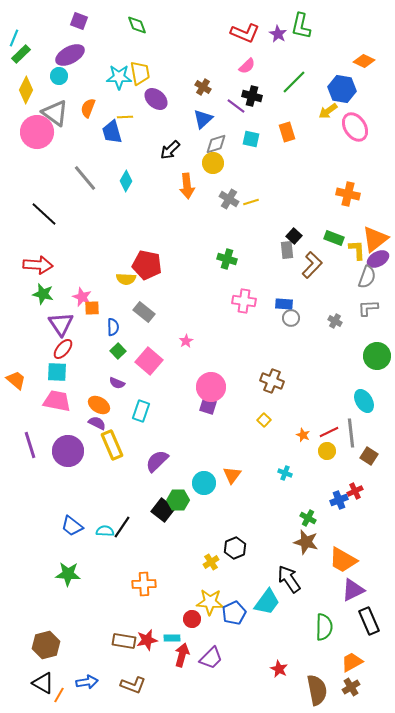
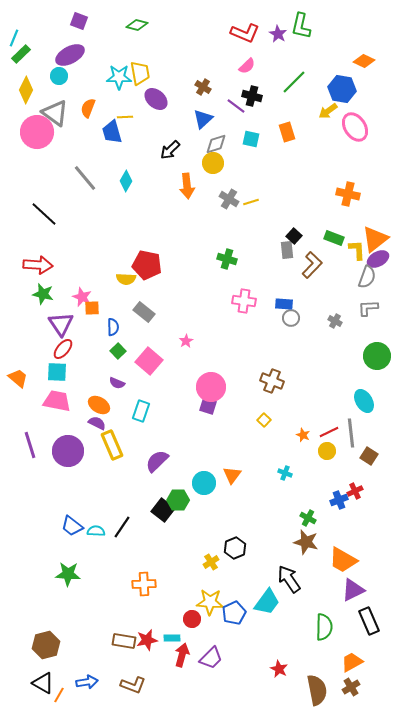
green diamond at (137, 25): rotated 55 degrees counterclockwise
orange trapezoid at (16, 380): moved 2 px right, 2 px up
cyan semicircle at (105, 531): moved 9 px left
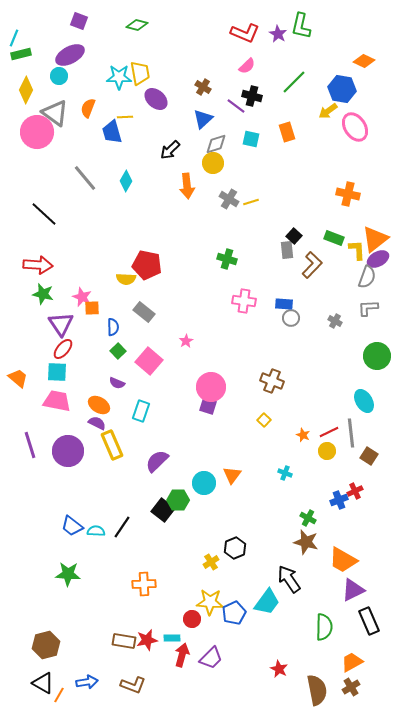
green rectangle at (21, 54): rotated 30 degrees clockwise
